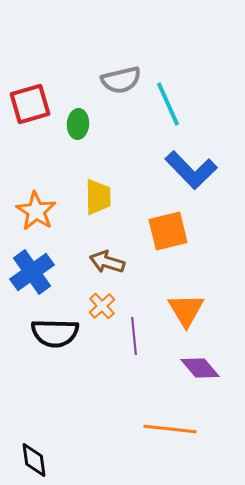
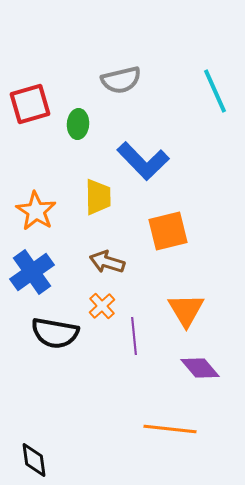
cyan line: moved 47 px right, 13 px up
blue L-shape: moved 48 px left, 9 px up
black semicircle: rotated 9 degrees clockwise
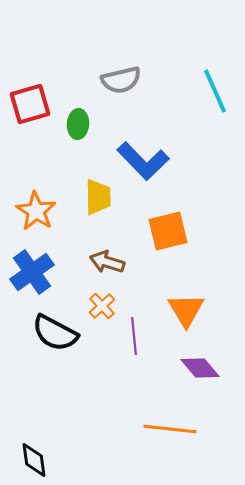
black semicircle: rotated 18 degrees clockwise
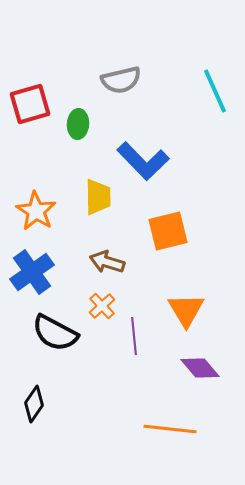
black diamond: moved 56 px up; rotated 42 degrees clockwise
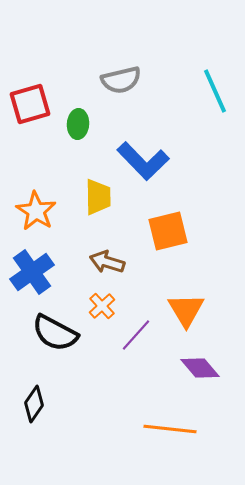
purple line: moved 2 px right, 1 px up; rotated 48 degrees clockwise
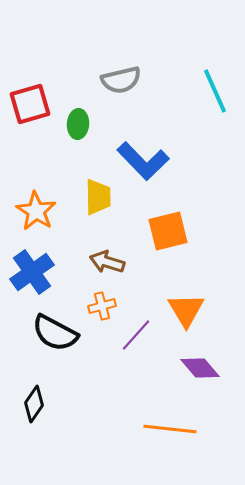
orange cross: rotated 28 degrees clockwise
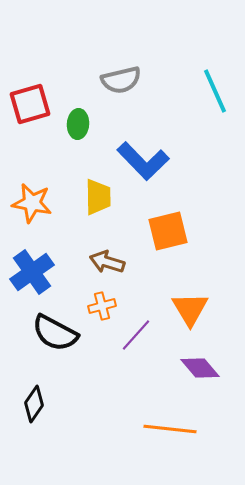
orange star: moved 4 px left, 8 px up; rotated 21 degrees counterclockwise
orange triangle: moved 4 px right, 1 px up
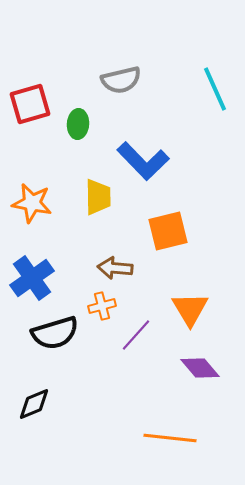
cyan line: moved 2 px up
brown arrow: moved 8 px right, 6 px down; rotated 12 degrees counterclockwise
blue cross: moved 6 px down
black semicircle: rotated 45 degrees counterclockwise
black diamond: rotated 33 degrees clockwise
orange line: moved 9 px down
